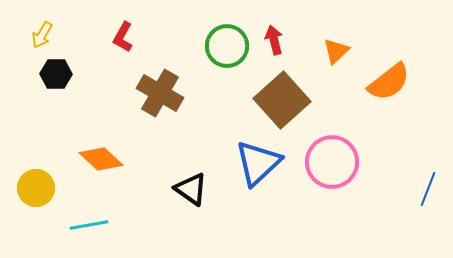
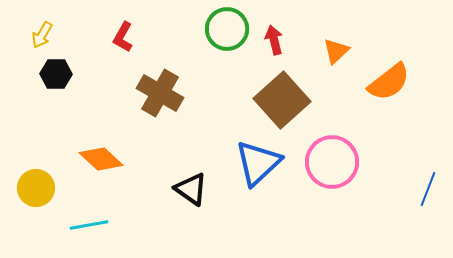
green circle: moved 17 px up
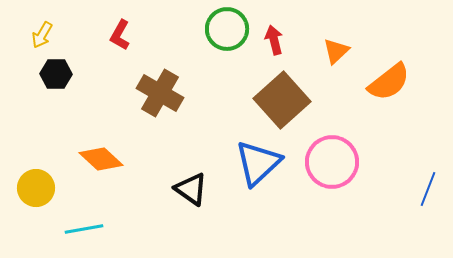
red L-shape: moved 3 px left, 2 px up
cyan line: moved 5 px left, 4 px down
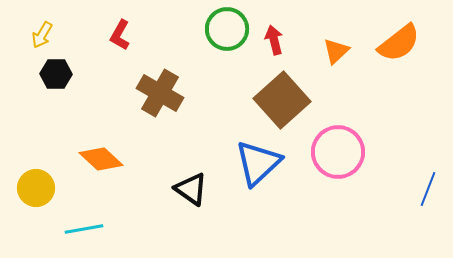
orange semicircle: moved 10 px right, 39 px up
pink circle: moved 6 px right, 10 px up
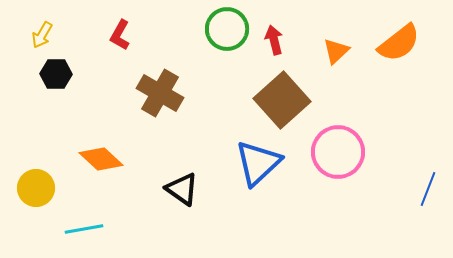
black triangle: moved 9 px left
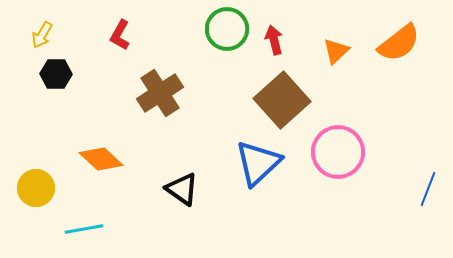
brown cross: rotated 27 degrees clockwise
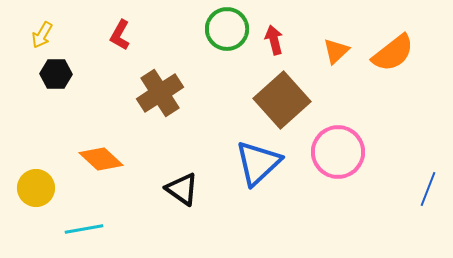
orange semicircle: moved 6 px left, 10 px down
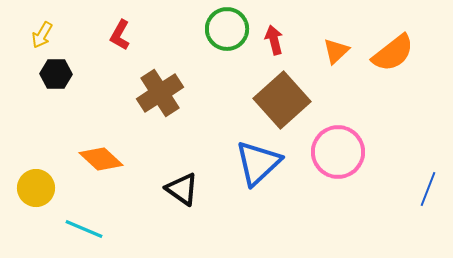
cyan line: rotated 33 degrees clockwise
